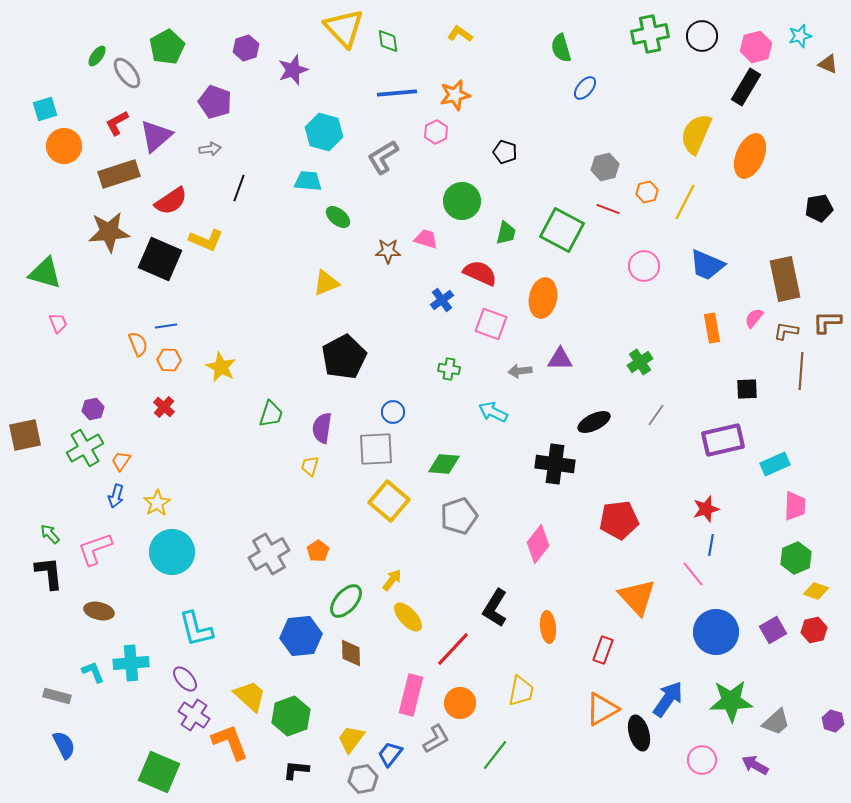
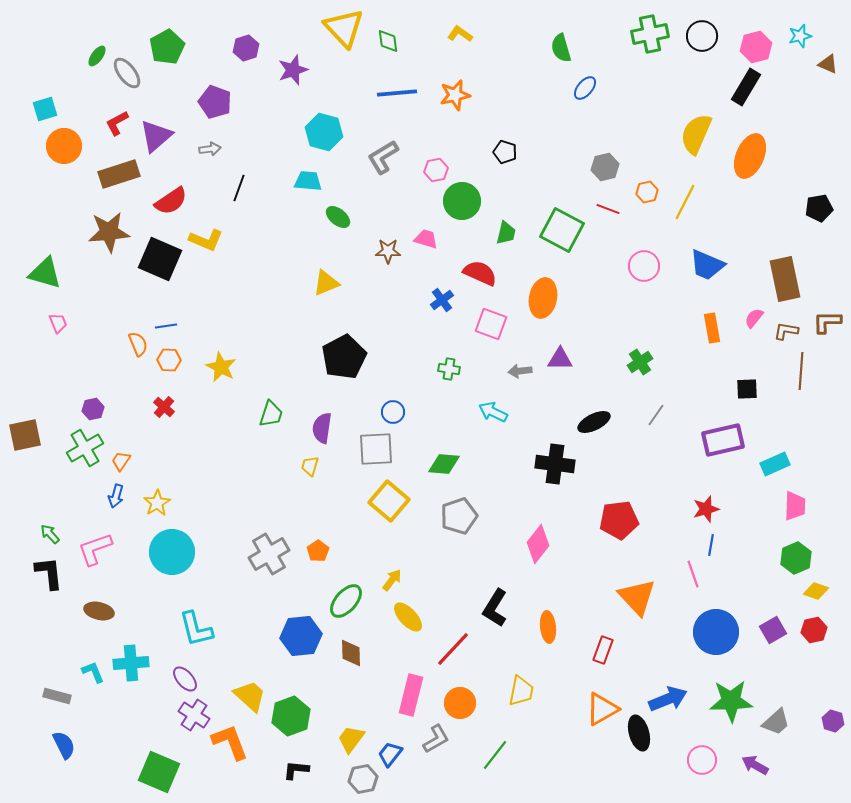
pink hexagon at (436, 132): moved 38 px down; rotated 15 degrees clockwise
pink line at (693, 574): rotated 20 degrees clockwise
blue arrow at (668, 699): rotated 33 degrees clockwise
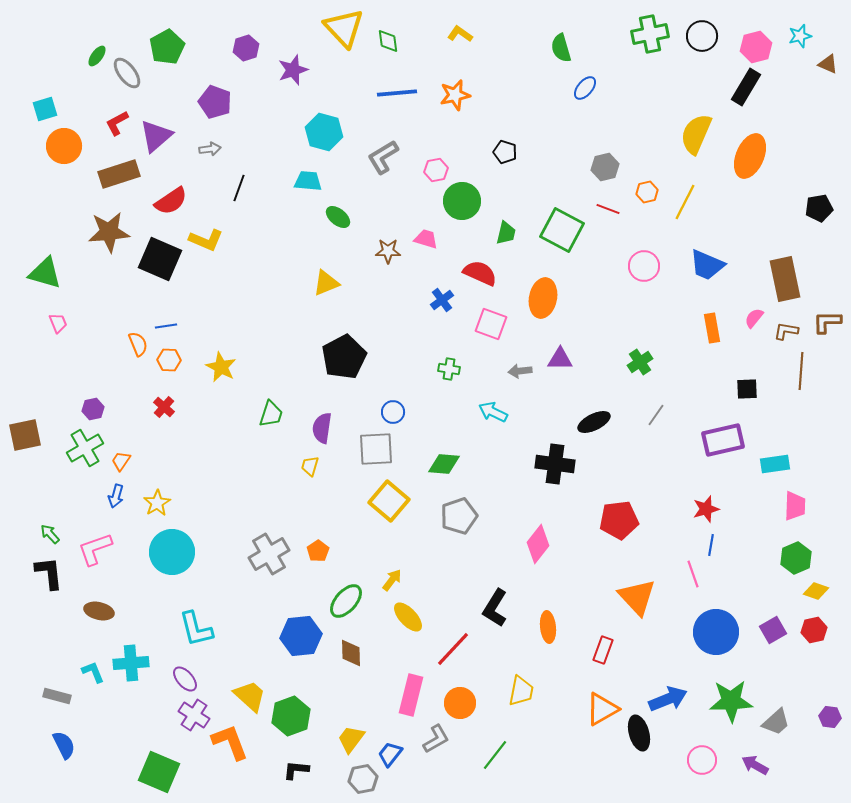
cyan rectangle at (775, 464): rotated 16 degrees clockwise
purple hexagon at (833, 721): moved 3 px left, 4 px up; rotated 10 degrees counterclockwise
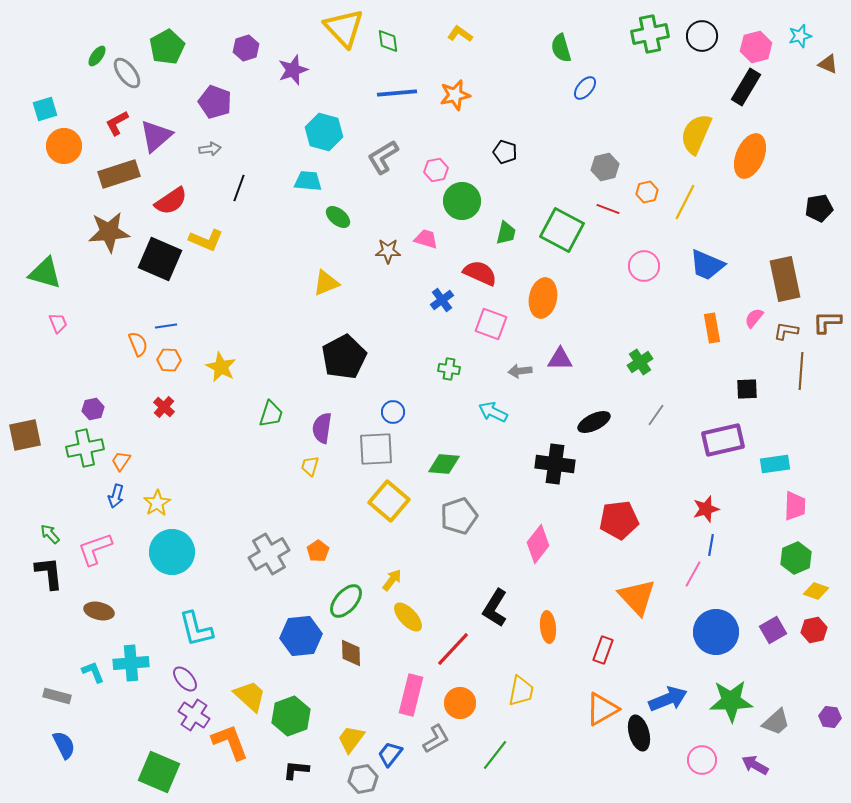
green cross at (85, 448): rotated 18 degrees clockwise
pink line at (693, 574): rotated 48 degrees clockwise
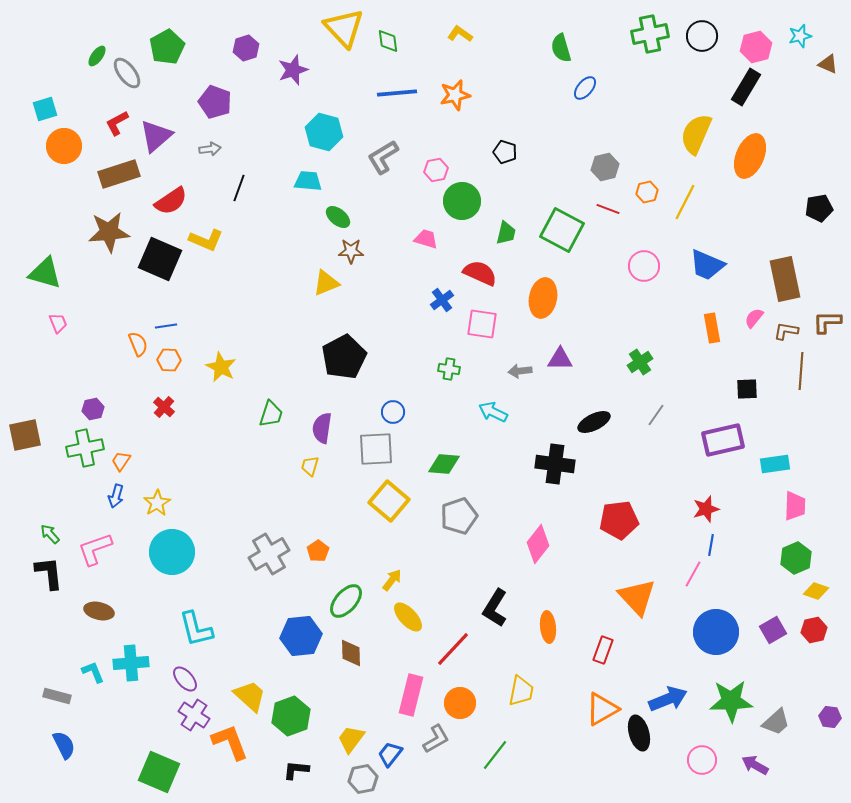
brown star at (388, 251): moved 37 px left
pink square at (491, 324): moved 9 px left; rotated 12 degrees counterclockwise
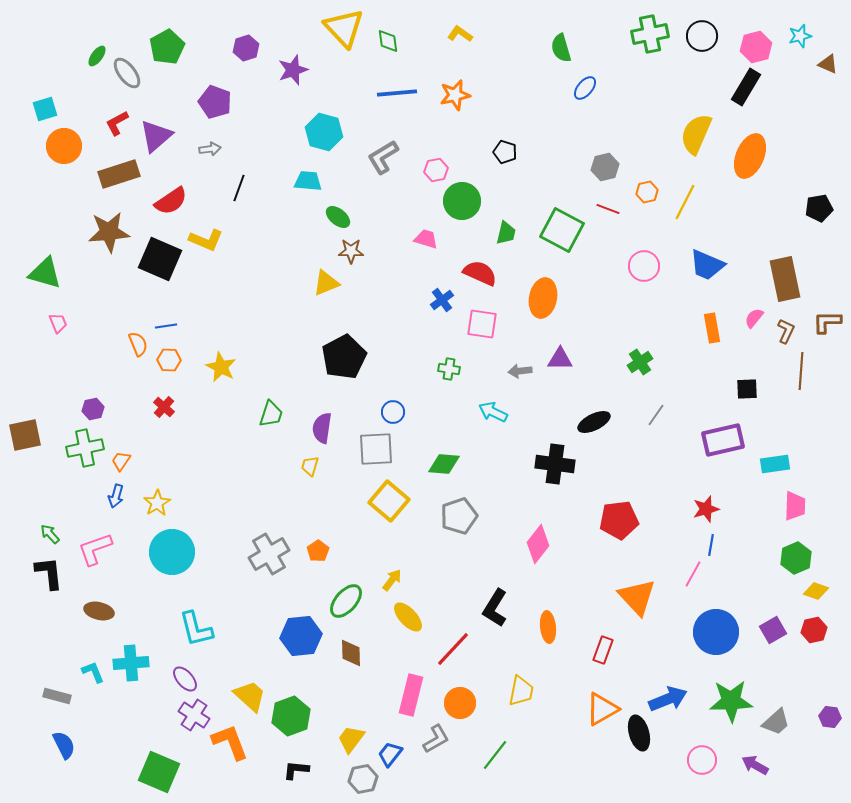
brown L-shape at (786, 331): rotated 105 degrees clockwise
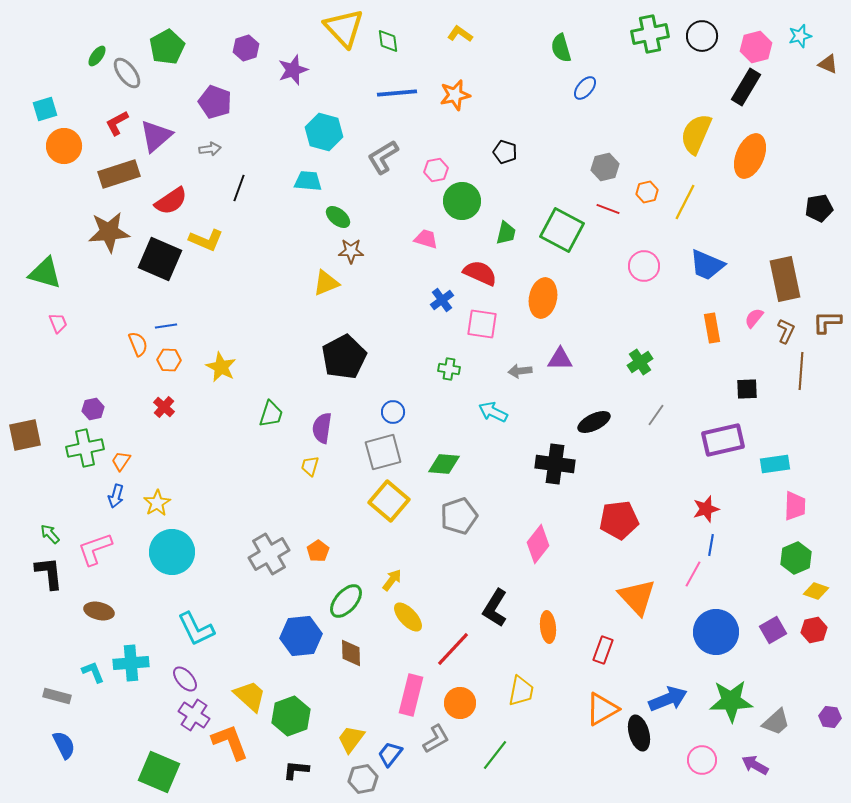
gray square at (376, 449): moved 7 px right, 3 px down; rotated 12 degrees counterclockwise
cyan L-shape at (196, 629): rotated 12 degrees counterclockwise
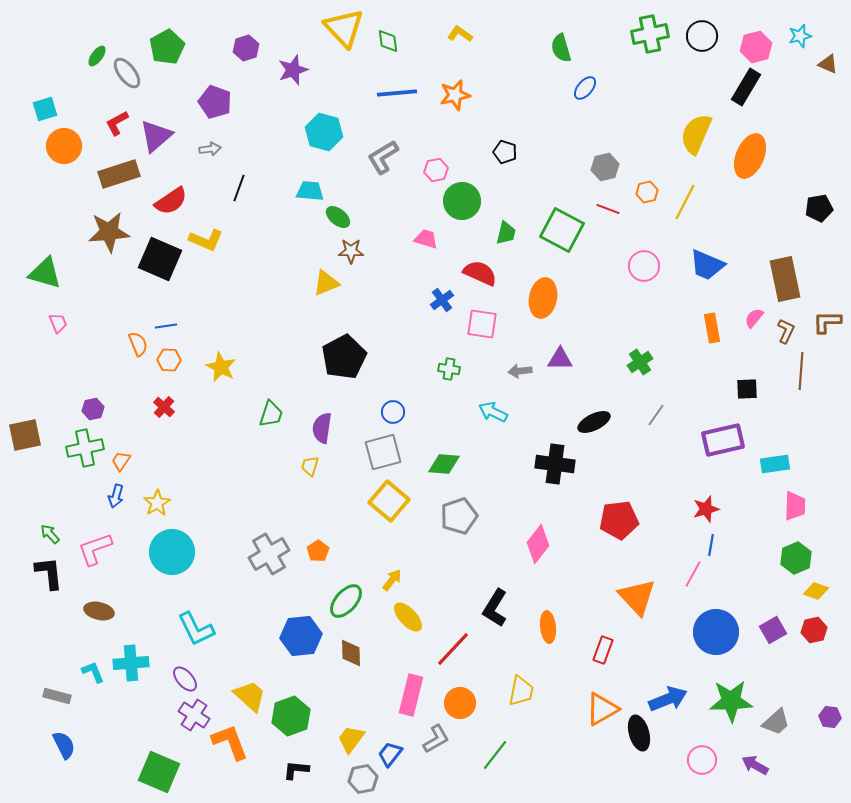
cyan trapezoid at (308, 181): moved 2 px right, 10 px down
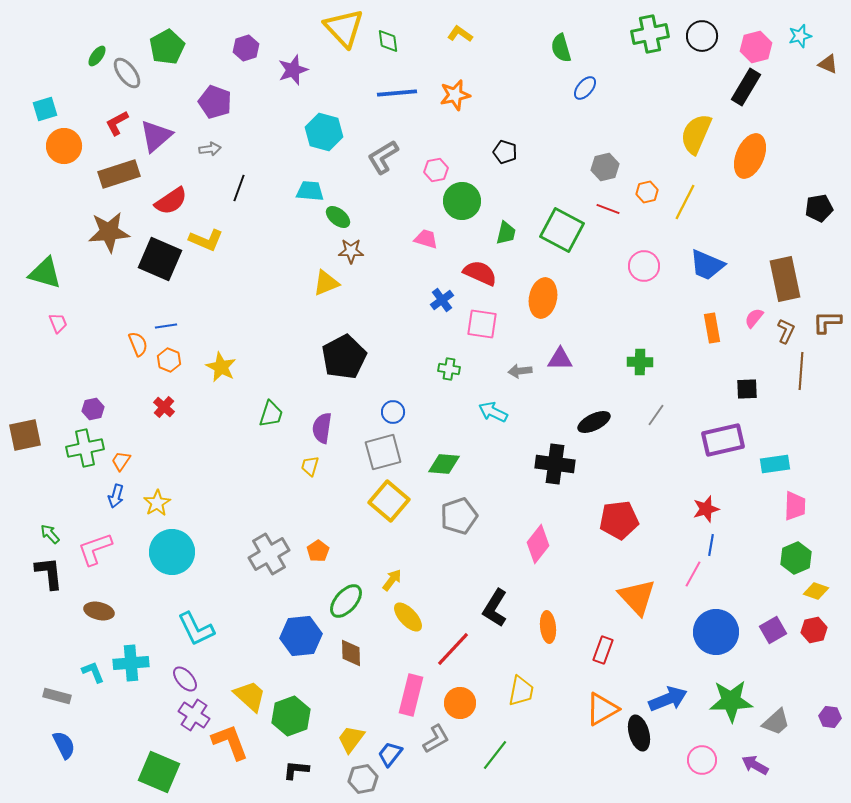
orange hexagon at (169, 360): rotated 20 degrees clockwise
green cross at (640, 362): rotated 35 degrees clockwise
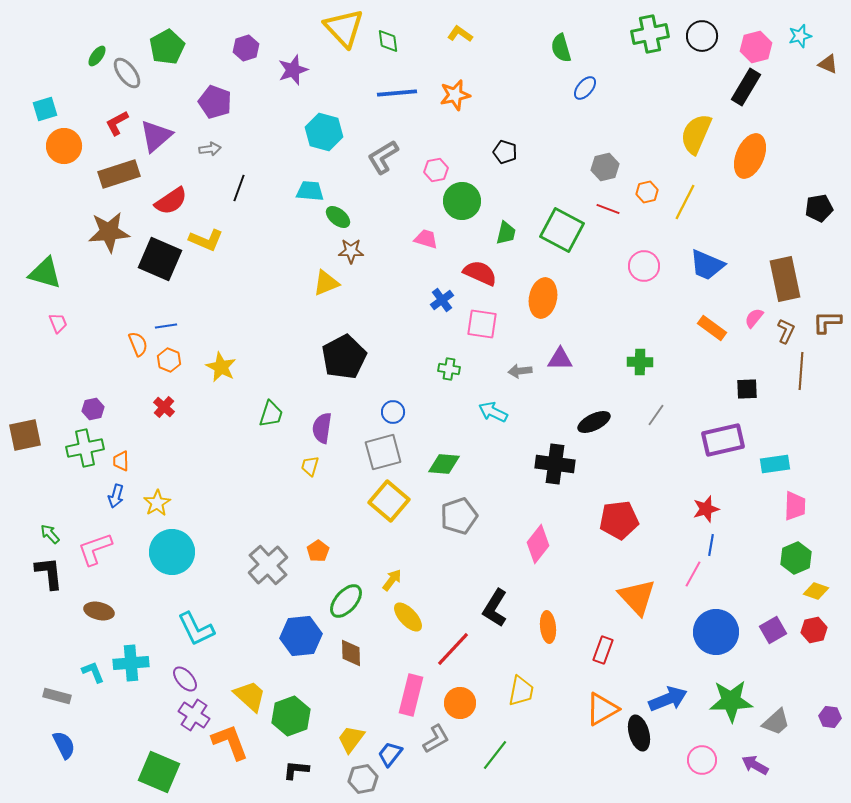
orange rectangle at (712, 328): rotated 44 degrees counterclockwise
orange trapezoid at (121, 461): rotated 35 degrees counterclockwise
gray cross at (269, 554): moved 1 px left, 11 px down; rotated 12 degrees counterclockwise
